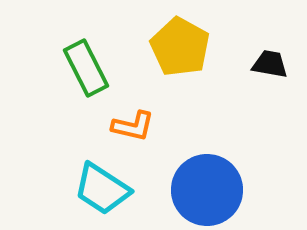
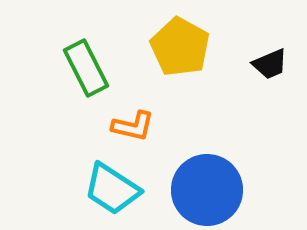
black trapezoid: rotated 147 degrees clockwise
cyan trapezoid: moved 10 px right
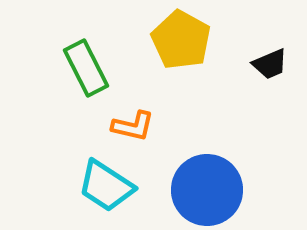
yellow pentagon: moved 1 px right, 7 px up
cyan trapezoid: moved 6 px left, 3 px up
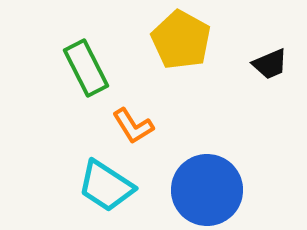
orange L-shape: rotated 45 degrees clockwise
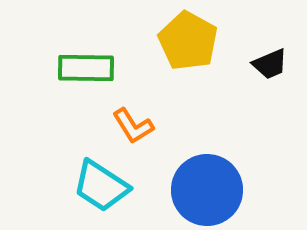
yellow pentagon: moved 7 px right, 1 px down
green rectangle: rotated 62 degrees counterclockwise
cyan trapezoid: moved 5 px left
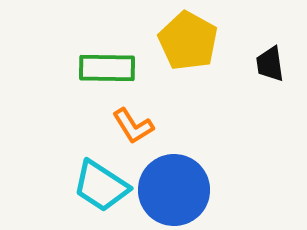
black trapezoid: rotated 105 degrees clockwise
green rectangle: moved 21 px right
blue circle: moved 33 px left
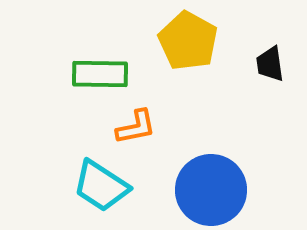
green rectangle: moved 7 px left, 6 px down
orange L-shape: moved 3 px right, 1 px down; rotated 69 degrees counterclockwise
blue circle: moved 37 px right
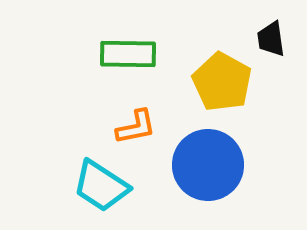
yellow pentagon: moved 34 px right, 41 px down
black trapezoid: moved 1 px right, 25 px up
green rectangle: moved 28 px right, 20 px up
blue circle: moved 3 px left, 25 px up
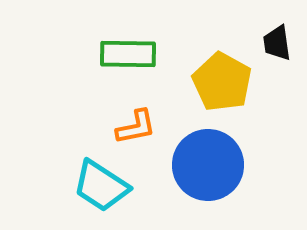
black trapezoid: moved 6 px right, 4 px down
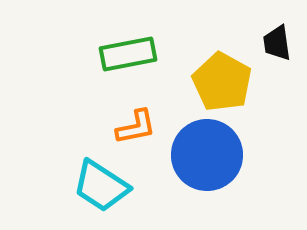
green rectangle: rotated 12 degrees counterclockwise
blue circle: moved 1 px left, 10 px up
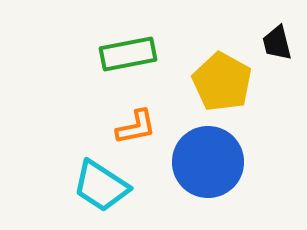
black trapezoid: rotated 6 degrees counterclockwise
blue circle: moved 1 px right, 7 px down
